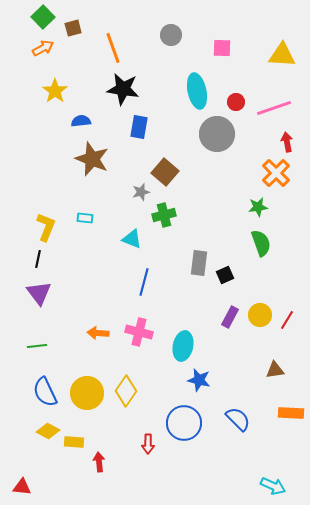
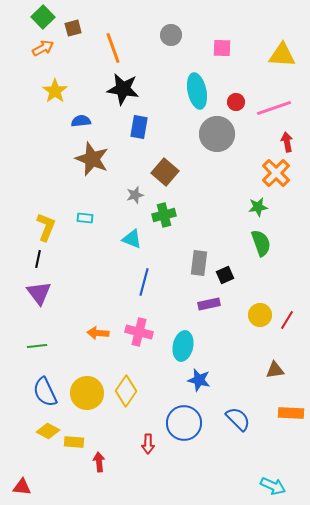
gray star at (141, 192): moved 6 px left, 3 px down
purple rectangle at (230, 317): moved 21 px left, 13 px up; rotated 50 degrees clockwise
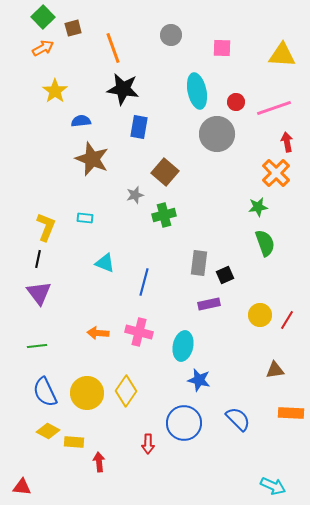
cyan triangle at (132, 239): moved 27 px left, 24 px down
green semicircle at (261, 243): moved 4 px right
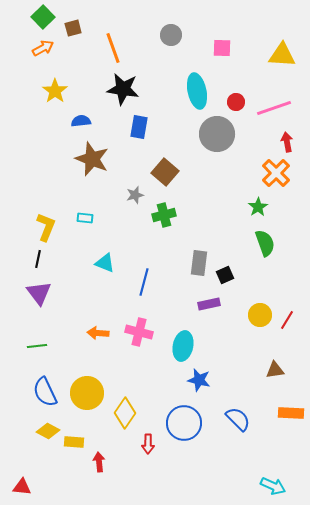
green star at (258, 207): rotated 24 degrees counterclockwise
yellow diamond at (126, 391): moved 1 px left, 22 px down
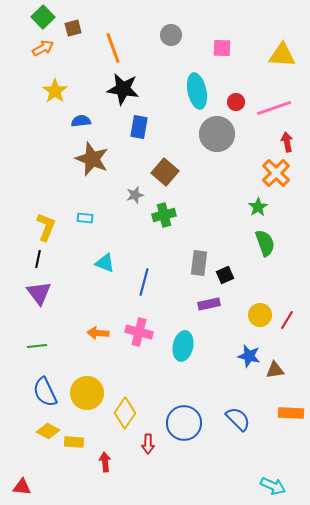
blue star at (199, 380): moved 50 px right, 24 px up
red arrow at (99, 462): moved 6 px right
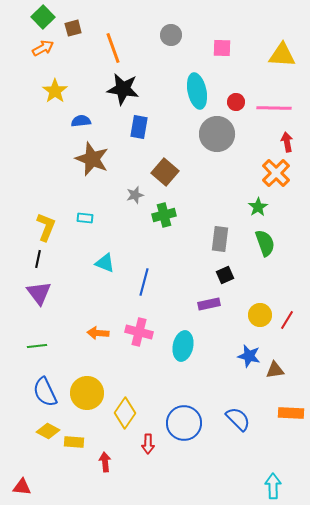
pink line at (274, 108): rotated 20 degrees clockwise
gray rectangle at (199, 263): moved 21 px right, 24 px up
cyan arrow at (273, 486): rotated 115 degrees counterclockwise
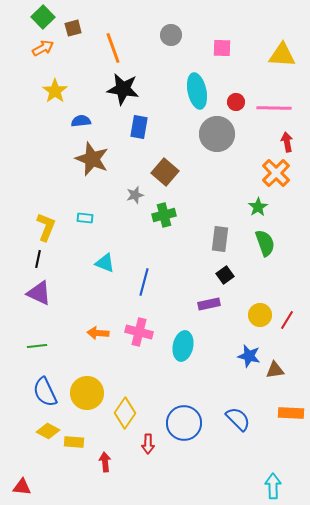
black square at (225, 275): rotated 12 degrees counterclockwise
purple triangle at (39, 293): rotated 28 degrees counterclockwise
